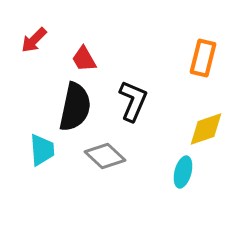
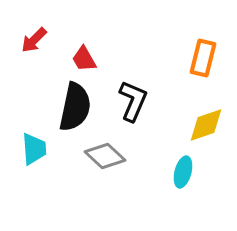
yellow diamond: moved 4 px up
cyan trapezoid: moved 8 px left, 1 px up
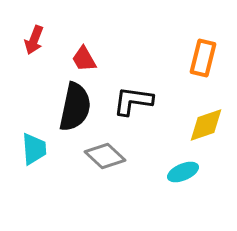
red arrow: rotated 24 degrees counterclockwise
black L-shape: rotated 105 degrees counterclockwise
cyan ellipse: rotated 52 degrees clockwise
